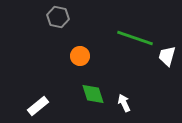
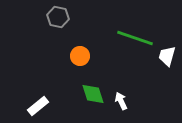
white arrow: moved 3 px left, 2 px up
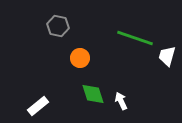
gray hexagon: moved 9 px down
orange circle: moved 2 px down
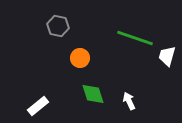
white arrow: moved 8 px right
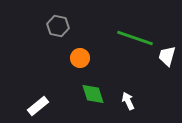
white arrow: moved 1 px left
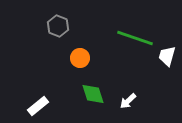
gray hexagon: rotated 10 degrees clockwise
white arrow: rotated 108 degrees counterclockwise
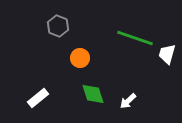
white trapezoid: moved 2 px up
white rectangle: moved 8 px up
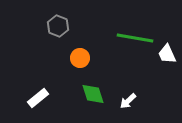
green line: rotated 9 degrees counterclockwise
white trapezoid: rotated 40 degrees counterclockwise
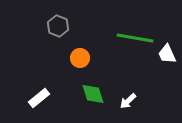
white rectangle: moved 1 px right
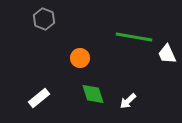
gray hexagon: moved 14 px left, 7 px up
green line: moved 1 px left, 1 px up
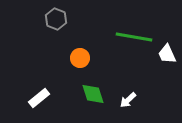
gray hexagon: moved 12 px right
white arrow: moved 1 px up
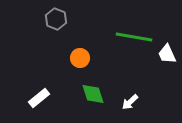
white arrow: moved 2 px right, 2 px down
